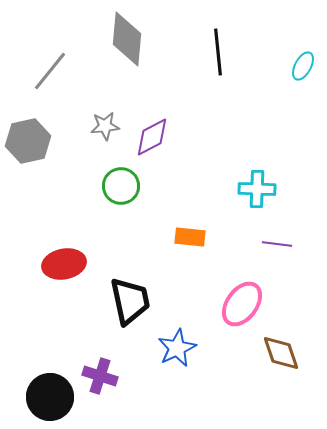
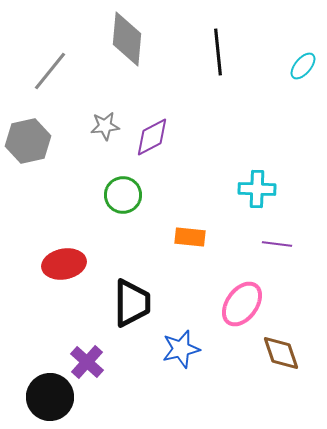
cyan ellipse: rotated 12 degrees clockwise
green circle: moved 2 px right, 9 px down
black trapezoid: moved 2 px right, 2 px down; rotated 12 degrees clockwise
blue star: moved 4 px right, 1 px down; rotated 12 degrees clockwise
purple cross: moved 13 px left, 14 px up; rotated 24 degrees clockwise
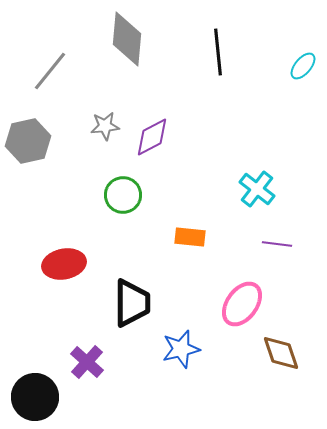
cyan cross: rotated 36 degrees clockwise
black circle: moved 15 px left
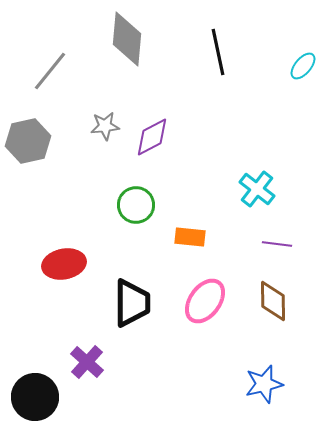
black line: rotated 6 degrees counterclockwise
green circle: moved 13 px right, 10 px down
pink ellipse: moved 37 px left, 3 px up
blue star: moved 83 px right, 35 px down
brown diamond: moved 8 px left, 52 px up; rotated 18 degrees clockwise
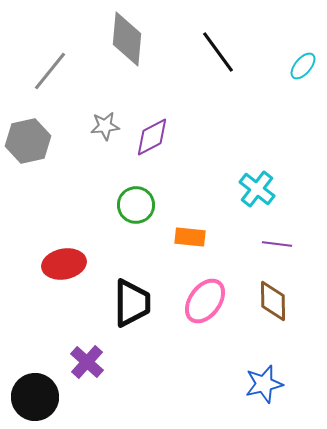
black line: rotated 24 degrees counterclockwise
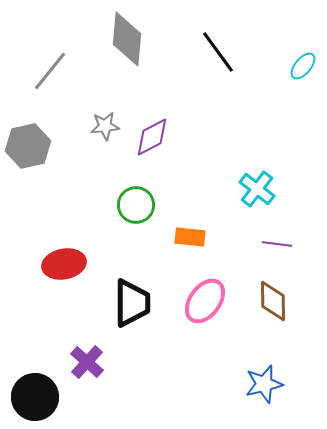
gray hexagon: moved 5 px down
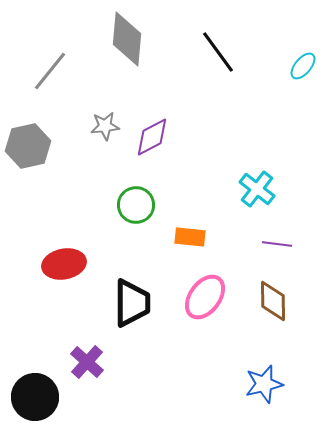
pink ellipse: moved 4 px up
